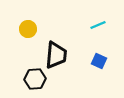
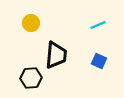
yellow circle: moved 3 px right, 6 px up
black hexagon: moved 4 px left, 1 px up
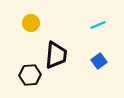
blue square: rotated 28 degrees clockwise
black hexagon: moved 1 px left, 3 px up
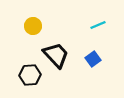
yellow circle: moved 2 px right, 3 px down
black trapezoid: rotated 48 degrees counterclockwise
blue square: moved 6 px left, 2 px up
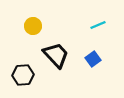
black hexagon: moved 7 px left
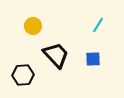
cyan line: rotated 35 degrees counterclockwise
blue square: rotated 35 degrees clockwise
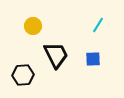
black trapezoid: rotated 16 degrees clockwise
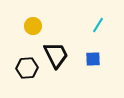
black hexagon: moved 4 px right, 7 px up
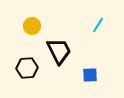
yellow circle: moved 1 px left
black trapezoid: moved 3 px right, 4 px up
blue square: moved 3 px left, 16 px down
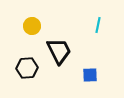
cyan line: rotated 21 degrees counterclockwise
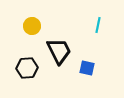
blue square: moved 3 px left, 7 px up; rotated 14 degrees clockwise
